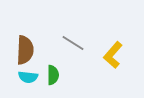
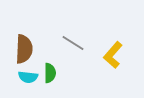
brown semicircle: moved 1 px left, 1 px up
green semicircle: moved 3 px left, 2 px up
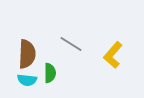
gray line: moved 2 px left, 1 px down
brown semicircle: moved 3 px right, 5 px down
cyan semicircle: moved 1 px left, 3 px down
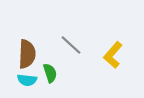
gray line: moved 1 px down; rotated 10 degrees clockwise
green semicircle: rotated 18 degrees counterclockwise
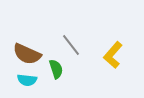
gray line: rotated 10 degrees clockwise
brown semicircle: rotated 112 degrees clockwise
green semicircle: moved 6 px right, 4 px up
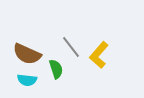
gray line: moved 2 px down
yellow L-shape: moved 14 px left
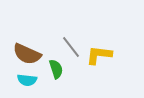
yellow L-shape: rotated 56 degrees clockwise
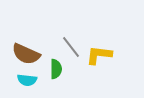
brown semicircle: moved 1 px left
green semicircle: rotated 18 degrees clockwise
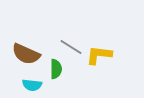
gray line: rotated 20 degrees counterclockwise
cyan semicircle: moved 5 px right, 5 px down
